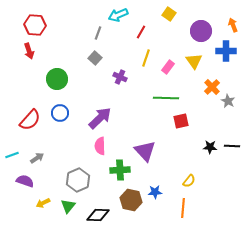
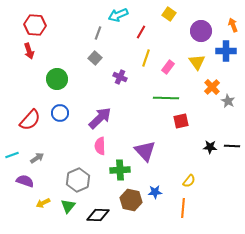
yellow triangle: moved 3 px right, 1 px down
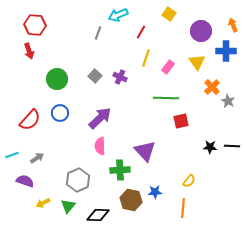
gray square: moved 18 px down
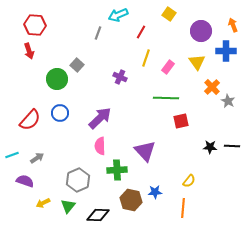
gray square: moved 18 px left, 11 px up
green cross: moved 3 px left
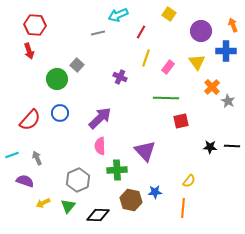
gray line: rotated 56 degrees clockwise
gray arrow: rotated 80 degrees counterclockwise
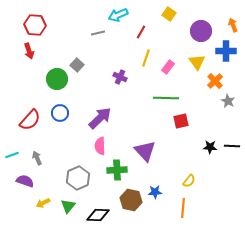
orange cross: moved 3 px right, 6 px up
gray hexagon: moved 2 px up
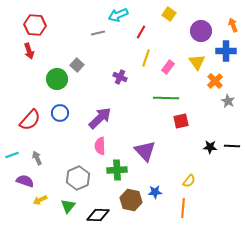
yellow arrow: moved 3 px left, 3 px up
